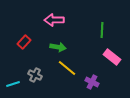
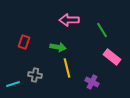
pink arrow: moved 15 px right
green line: rotated 35 degrees counterclockwise
red rectangle: rotated 24 degrees counterclockwise
yellow line: rotated 36 degrees clockwise
gray cross: rotated 16 degrees counterclockwise
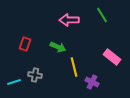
green line: moved 15 px up
red rectangle: moved 1 px right, 2 px down
green arrow: rotated 14 degrees clockwise
yellow line: moved 7 px right, 1 px up
cyan line: moved 1 px right, 2 px up
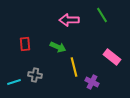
red rectangle: rotated 24 degrees counterclockwise
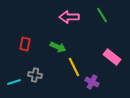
pink arrow: moved 3 px up
red rectangle: rotated 16 degrees clockwise
yellow line: rotated 12 degrees counterclockwise
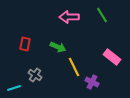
gray cross: rotated 24 degrees clockwise
cyan line: moved 6 px down
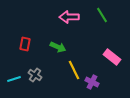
yellow line: moved 3 px down
cyan line: moved 9 px up
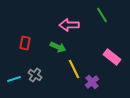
pink arrow: moved 8 px down
red rectangle: moved 1 px up
yellow line: moved 1 px up
purple cross: rotated 24 degrees clockwise
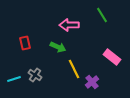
red rectangle: rotated 24 degrees counterclockwise
